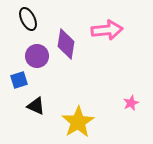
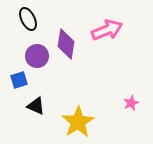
pink arrow: rotated 16 degrees counterclockwise
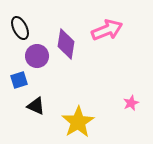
black ellipse: moved 8 px left, 9 px down
